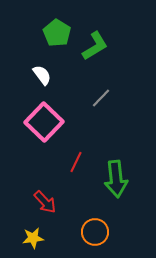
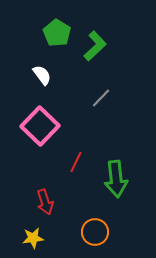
green L-shape: rotated 12 degrees counterclockwise
pink square: moved 4 px left, 4 px down
red arrow: rotated 25 degrees clockwise
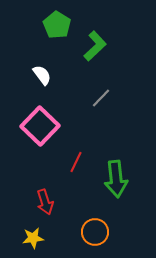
green pentagon: moved 8 px up
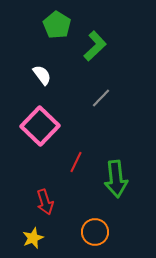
yellow star: rotated 15 degrees counterclockwise
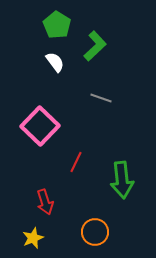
white semicircle: moved 13 px right, 13 px up
gray line: rotated 65 degrees clockwise
green arrow: moved 6 px right, 1 px down
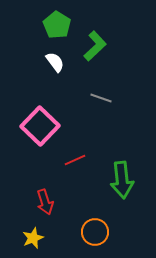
red line: moved 1 px left, 2 px up; rotated 40 degrees clockwise
